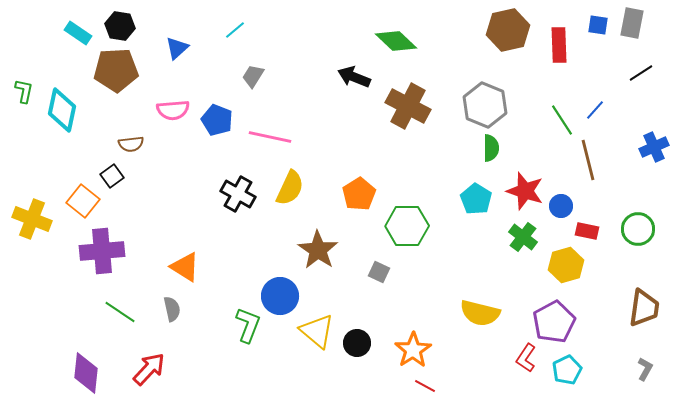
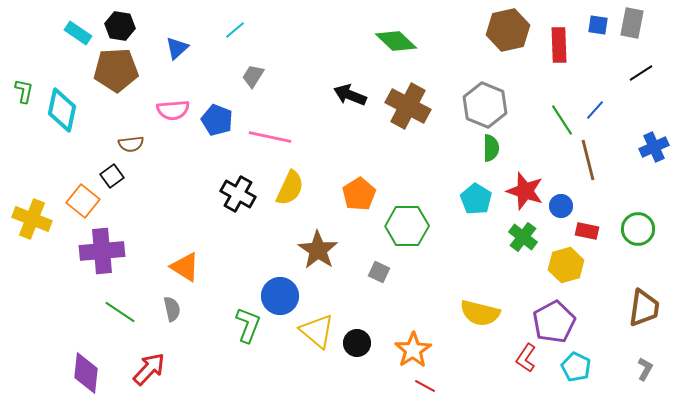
black arrow at (354, 77): moved 4 px left, 18 px down
cyan pentagon at (567, 370): moved 9 px right, 3 px up; rotated 20 degrees counterclockwise
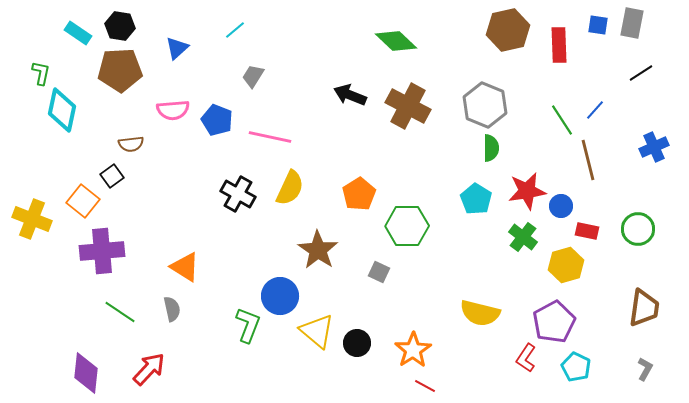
brown pentagon at (116, 70): moved 4 px right
green L-shape at (24, 91): moved 17 px right, 18 px up
red star at (525, 191): moved 2 px right; rotated 27 degrees counterclockwise
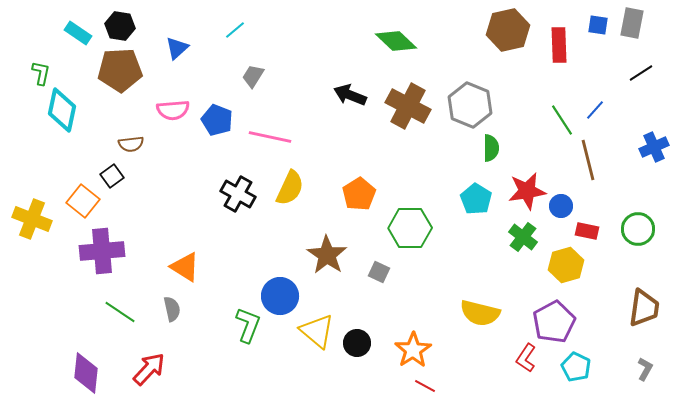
gray hexagon at (485, 105): moved 15 px left
green hexagon at (407, 226): moved 3 px right, 2 px down
brown star at (318, 250): moved 9 px right, 5 px down
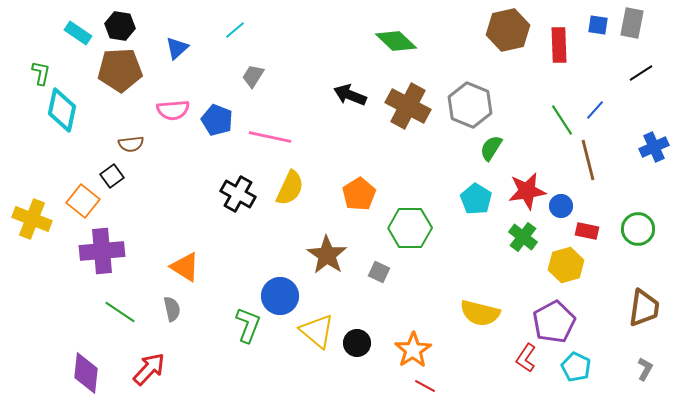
green semicircle at (491, 148): rotated 148 degrees counterclockwise
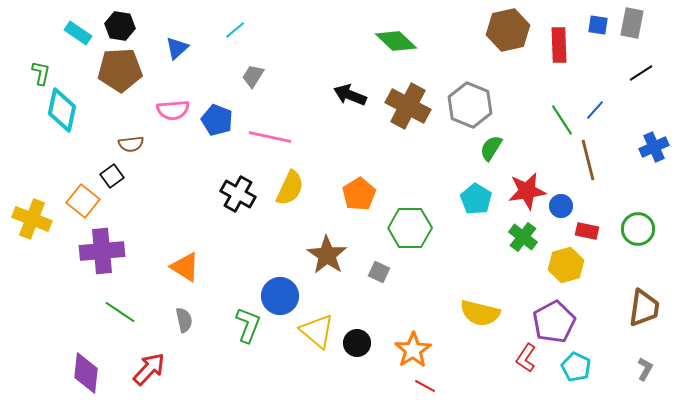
gray semicircle at (172, 309): moved 12 px right, 11 px down
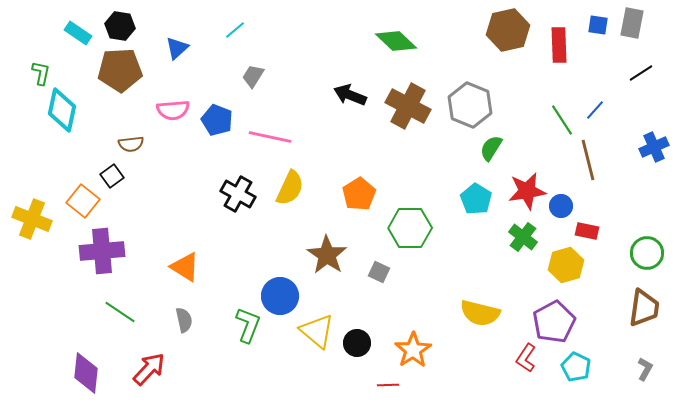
green circle at (638, 229): moved 9 px right, 24 px down
red line at (425, 386): moved 37 px left, 1 px up; rotated 30 degrees counterclockwise
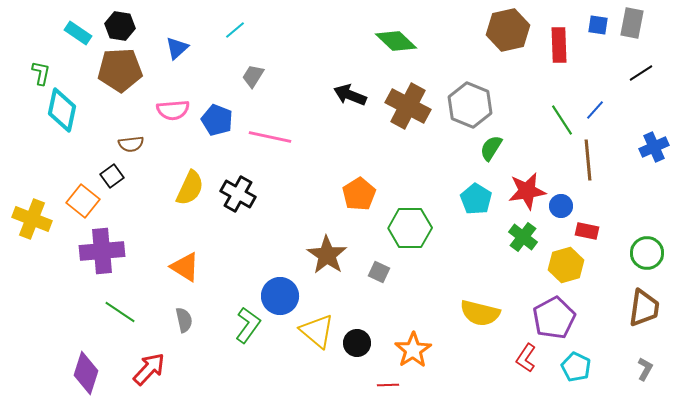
brown line at (588, 160): rotated 9 degrees clockwise
yellow semicircle at (290, 188): moved 100 px left
purple pentagon at (554, 322): moved 4 px up
green L-shape at (248, 325): rotated 15 degrees clockwise
purple diamond at (86, 373): rotated 12 degrees clockwise
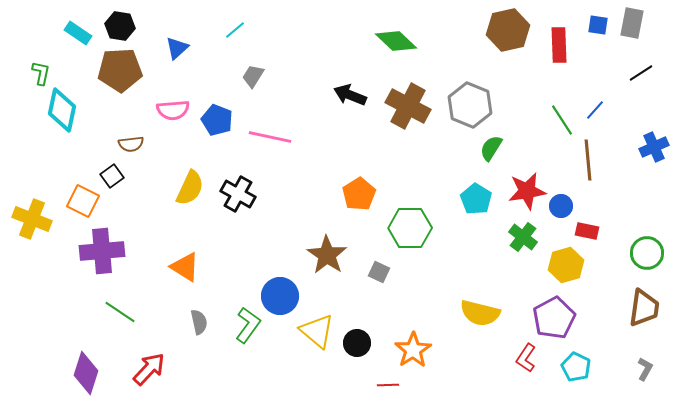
orange square at (83, 201): rotated 12 degrees counterclockwise
gray semicircle at (184, 320): moved 15 px right, 2 px down
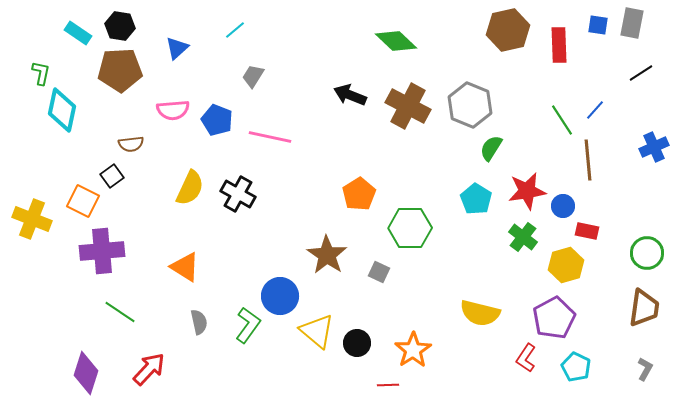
blue circle at (561, 206): moved 2 px right
